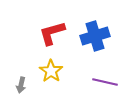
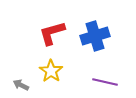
gray arrow: rotated 105 degrees clockwise
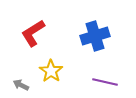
red L-shape: moved 19 px left; rotated 16 degrees counterclockwise
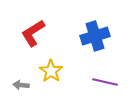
gray arrow: rotated 21 degrees counterclockwise
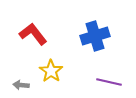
red L-shape: moved 1 px down; rotated 84 degrees clockwise
purple line: moved 4 px right
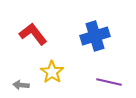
yellow star: moved 1 px right, 1 px down
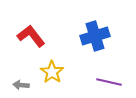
red L-shape: moved 2 px left, 2 px down
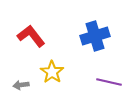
gray arrow: rotated 14 degrees counterclockwise
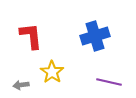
red L-shape: rotated 32 degrees clockwise
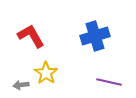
red L-shape: rotated 24 degrees counterclockwise
yellow star: moved 6 px left, 1 px down
